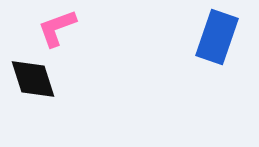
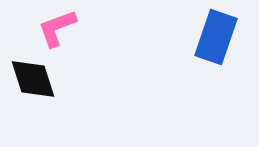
blue rectangle: moved 1 px left
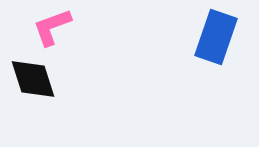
pink L-shape: moved 5 px left, 1 px up
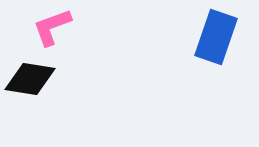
black diamond: moved 3 px left; rotated 63 degrees counterclockwise
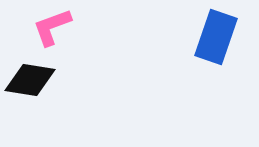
black diamond: moved 1 px down
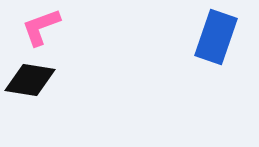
pink L-shape: moved 11 px left
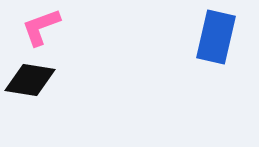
blue rectangle: rotated 6 degrees counterclockwise
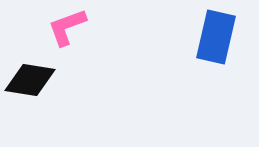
pink L-shape: moved 26 px right
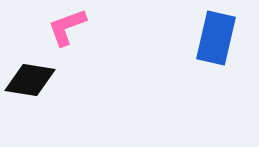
blue rectangle: moved 1 px down
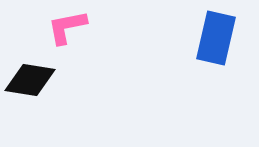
pink L-shape: rotated 9 degrees clockwise
